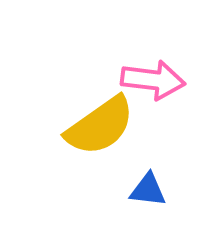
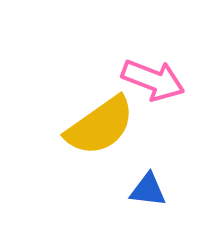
pink arrow: rotated 14 degrees clockwise
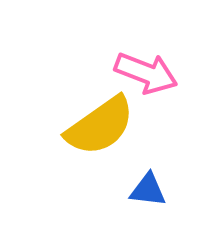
pink arrow: moved 7 px left, 7 px up
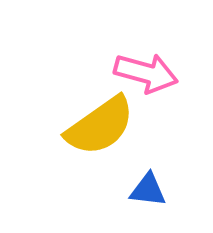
pink arrow: rotated 6 degrees counterclockwise
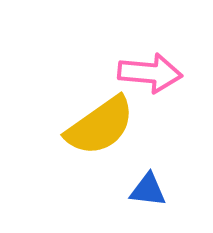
pink arrow: moved 4 px right; rotated 10 degrees counterclockwise
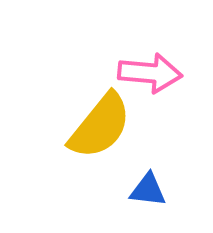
yellow semicircle: rotated 16 degrees counterclockwise
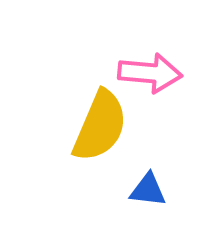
yellow semicircle: rotated 16 degrees counterclockwise
